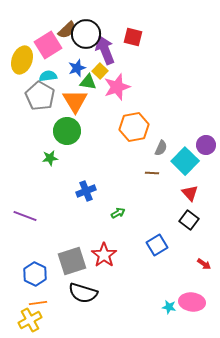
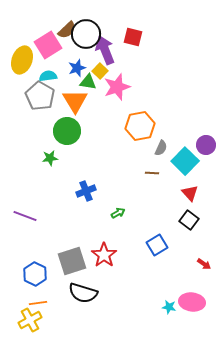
orange hexagon: moved 6 px right, 1 px up
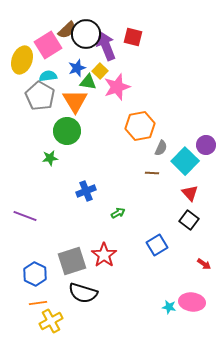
purple arrow: moved 1 px right, 4 px up
yellow cross: moved 21 px right, 1 px down
